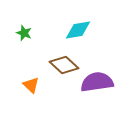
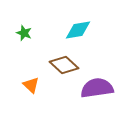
purple semicircle: moved 6 px down
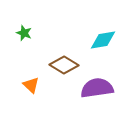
cyan diamond: moved 25 px right, 10 px down
brown diamond: rotated 12 degrees counterclockwise
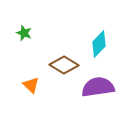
cyan diamond: moved 4 px left, 4 px down; rotated 36 degrees counterclockwise
purple semicircle: moved 1 px right, 1 px up
